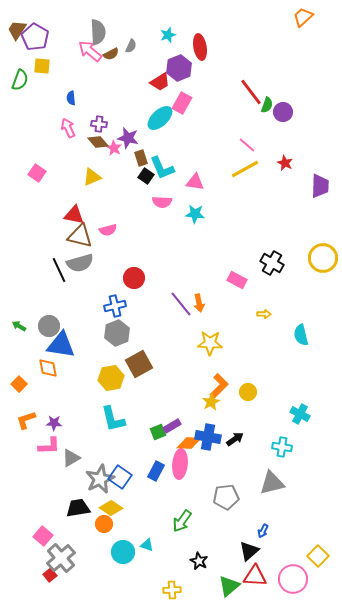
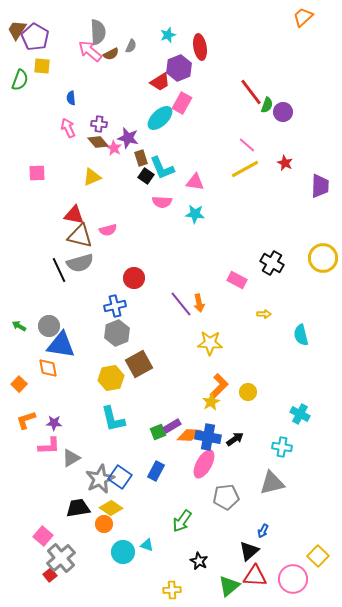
pink square at (37, 173): rotated 36 degrees counterclockwise
orange diamond at (189, 443): moved 8 px up
pink ellipse at (180, 464): moved 24 px right; rotated 24 degrees clockwise
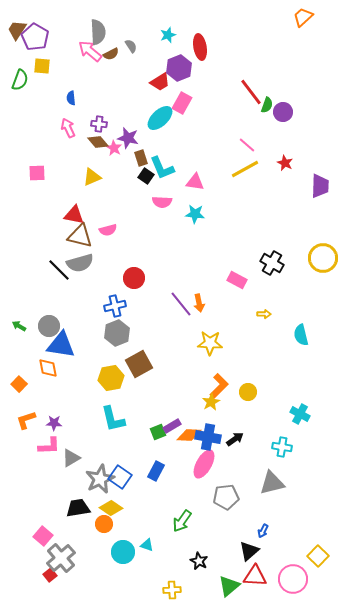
gray semicircle at (131, 46): rotated 56 degrees counterclockwise
black line at (59, 270): rotated 20 degrees counterclockwise
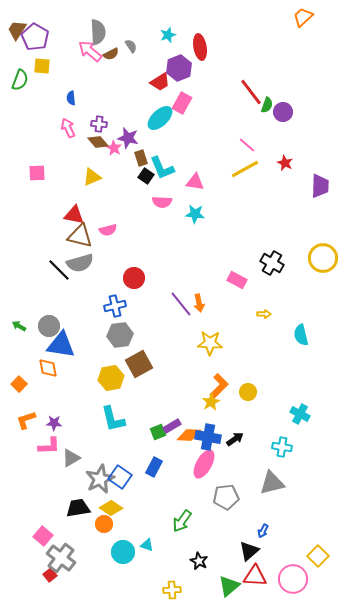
gray hexagon at (117, 333): moved 3 px right, 2 px down; rotated 15 degrees clockwise
blue rectangle at (156, 471): moved 2 px left, 4 px up
gray cross at (61, 558): rotated 12 degrees counterclockwise
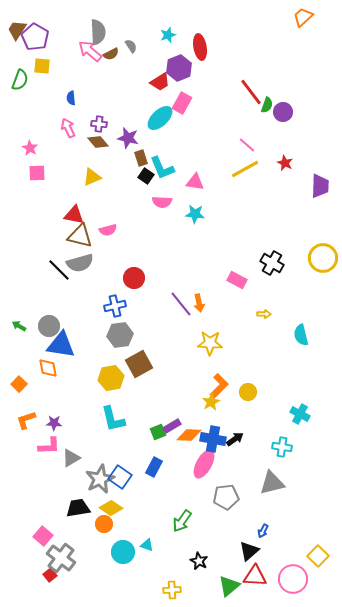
pink star at (114, 148): moved 84 px left
blue cross at (208, 437): moved 5 px right, 2 px down
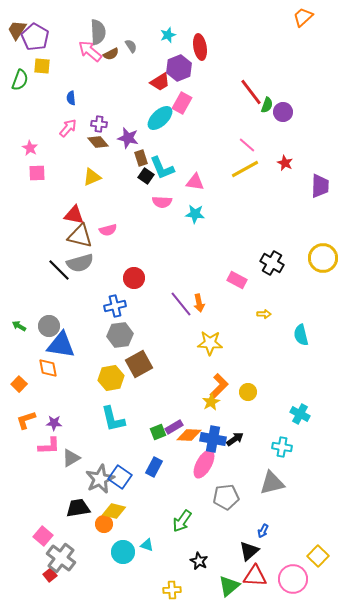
pink arrow at (68, 128): rotated 66 degrees clockwise
purple rectangle at (172, 426): moved 2 px right, 1 px down
yellow diamond at (111, 508): moved 3 px right, 3 px down; rotated 20 degrees counterclockwise
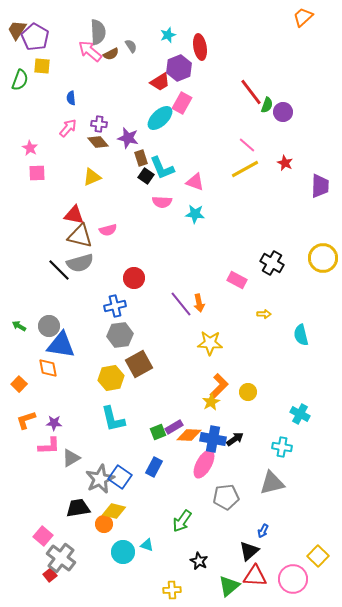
pink triangle at (195, 182): rotated 12 degrees clockwise
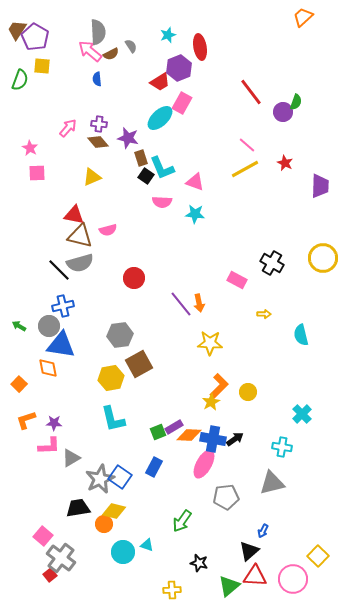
blue semicircle at (71, 98): moved 26 px right, 19 px up
green semicircle at (267, 105): moved 29 px right, 3 px up
blue cross at (115, 306): moved 52 px left
cyan cross at (300, 414): moved 2 px right; rotated 18 degrees clockwise
black star at (199, 561): moved 2 px down; rotated 12 degrees counterclockwise
